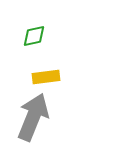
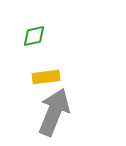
gray arrow: moved 21 px right, 5 px up
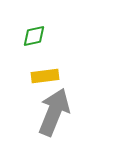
yellow rectangle: moved 1 px left, 1 px up
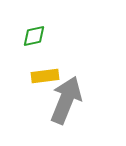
gray arrow: moved 12 px right, 12 px up
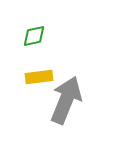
yellow rectangle: moved 6 px left, 1 px down
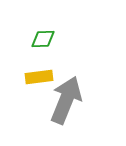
green diamond: moved 9 px right, 3 px down; rotated 10 degrees clockwise
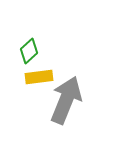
green diamond: moved 14 px left, 12 px down; rotated 40 degrees counterclockwise
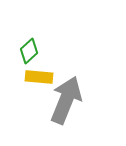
yellow rectangle: rotated 12 degrees clockwise
